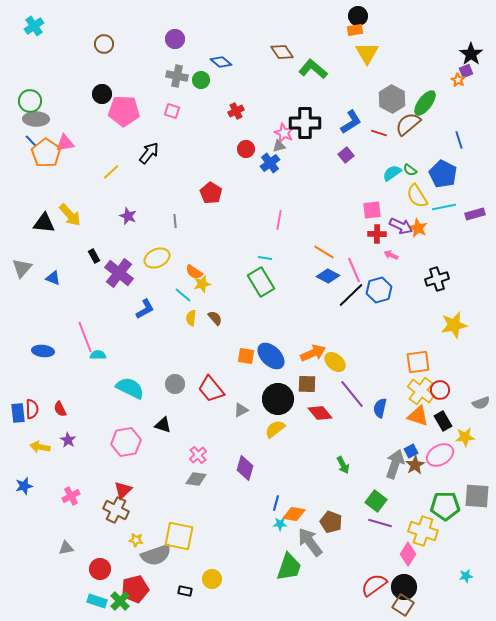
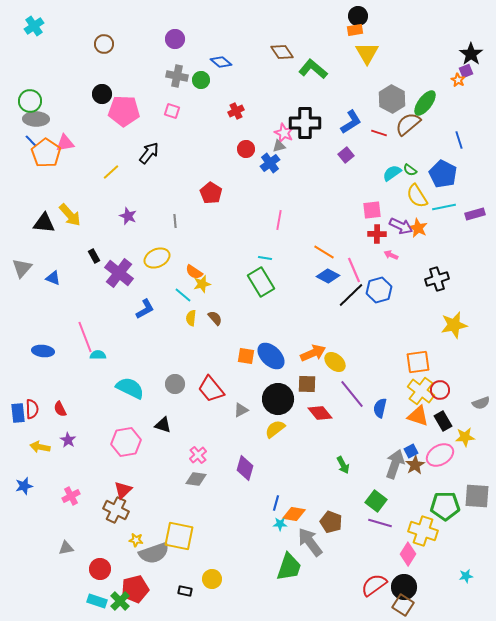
gray semicircle at (156, 555): moved 2 px left, 2 px up
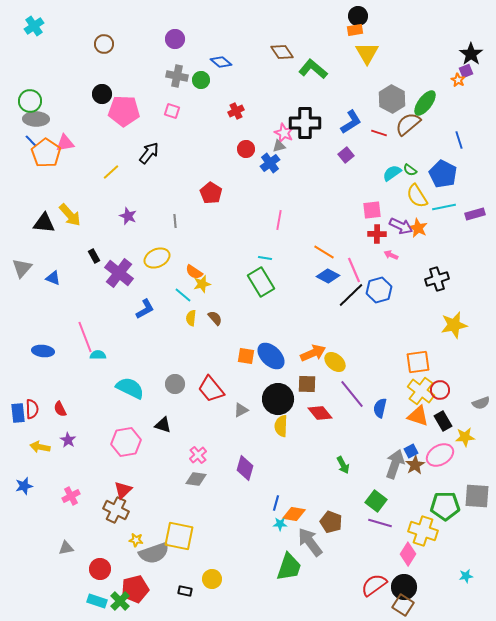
yellow semicircle at (275, 429): moved 6 px right, 3 px up; rotated 50 degrees counterclockwise
